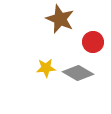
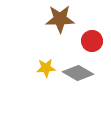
brown star: rotated 24 degrees counterclockwise
red circle: moved 1 px left, 1 px up
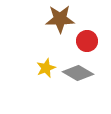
red circle: moved 5 px left
yellow star: rotated 18 degrees counterclockwise
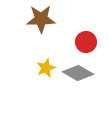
brown star: moved 19 px left
red circle: moved 1 px left, 1 px down
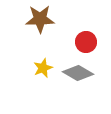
brown star: moved 1 px left
yellow star: moved 3 px left
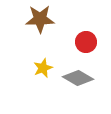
gray diamond: moved 5 px down
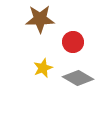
red circle: moved 13 px left
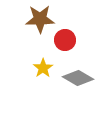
red circle: moved 8 px left, 2 px up
yellow star: rotated 12 degrees counterclockwise
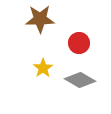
red circle: moved 14 px right, 3 px down
gray diamond: moved 2 px right, 2 px down
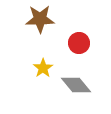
gray diamond: moved 4 px left, 5 px down; rotated 20 degrees clockwise
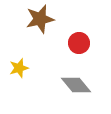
brown star: rotated 12 degrees counterclockwise
yellow star: moved 24 px left; rotated 18 degrees clockwise
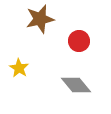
red circle: moved 2 px up
yellow star: rotated 24 degrees counterclockwise
